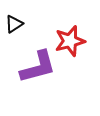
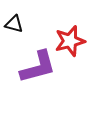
black triangle: rotated 48 degrees clockwise
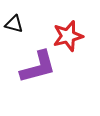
red star: moved 2 px left, 5 px up
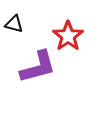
red star: rotated 20 degrees counterclockwise
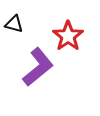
purple L-shape: rotated 24 degrees counterclockwise
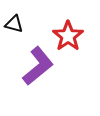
purple L-shape: moved 1 px up
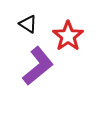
black triangle: moved 14 px right; rotated 18 degrees clockwise
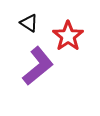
black triangle: moved 1 px right, 1 px up
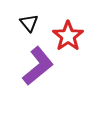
black triangle: rotated 18 degrees clockwise
